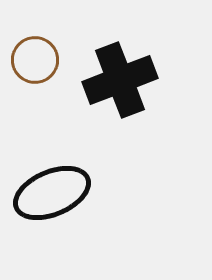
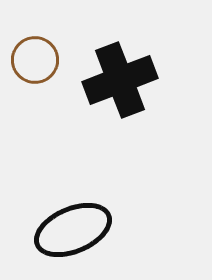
black ellipse: moved 21 px right, 37 px down
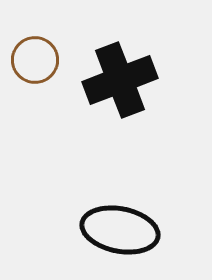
black ellipse: moved 47 px right; rotated 34 degrees clockwise
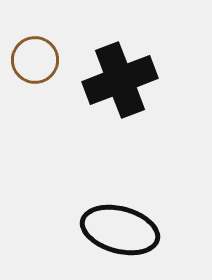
black ellipse: rotated 4 degrees clockwise
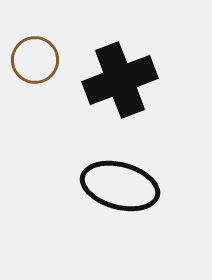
black ellipse: moved 44 px up
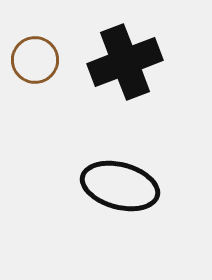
black cross: moved 5 px right, 18 px up
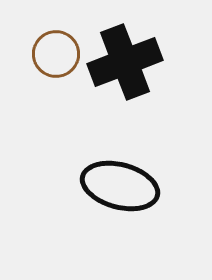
brown circle: moved 21 px right, 6 px up
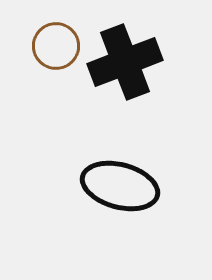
brown circle: moved 8 px up
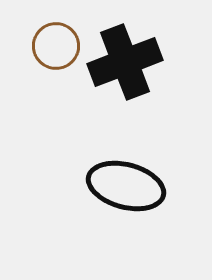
black ellipse: moved 6 px right
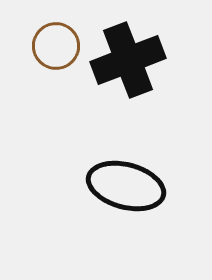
black cross: moved 3 px right, 2 px up
